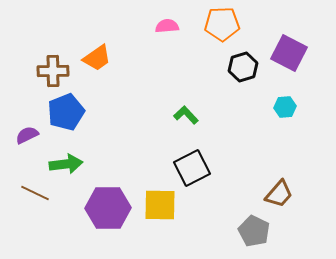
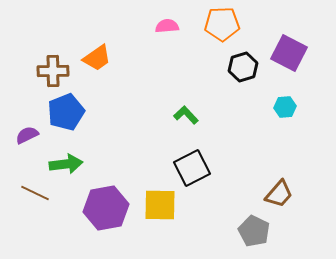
purple hexagon: moved 2 px left; rotated 9 degrees counterclockwise
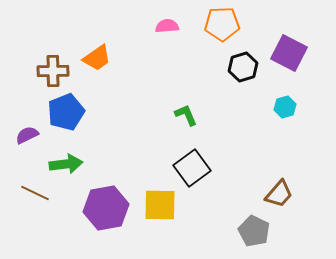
cyan hexagon: rotated 10 degrees counterclockwise
green L-shape: rotated 20 degrees clockwise
black square: rotated 9 degrees counterclockwise
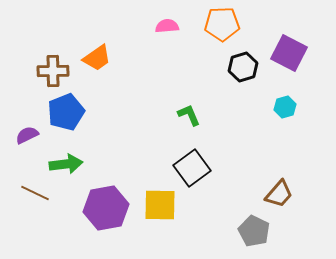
green L-shape: moved 3 px right
